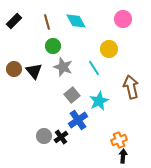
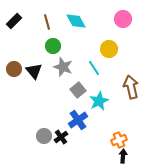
gray square: moved 6 px right, 5 px up
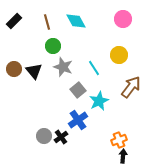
yellow circle: moved 10 px right, 6 px down
brown arrow: rotated 50 degrees clockwise
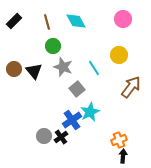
gray square: moved 1 px left, 1 px up
cyan star: moved 9 px left, 11 px down
blue cross: moved 6 px left
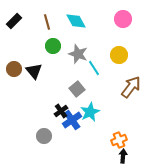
gray star: moved 15 px right, 13 px up
black cross: moved 26 px up
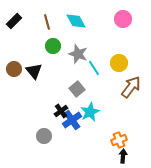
yellow circle: moved 8 px down
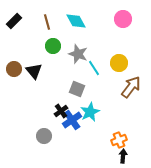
gray square: rotated 28 degrees counterclockwise
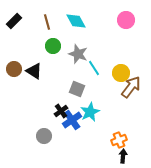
pink circle: moved 3 px right, 1 px down
yellow circle: moved 2 px right, 10 px down
black triangle: rotated 18 degrees counterclockwise
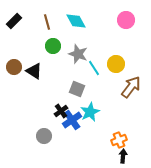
brown circle: moved 2 px up
yellow circle: moved 5 px left, 9 px up
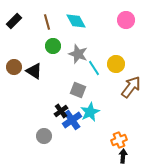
gray square: moved 1 px right, 1 px down
